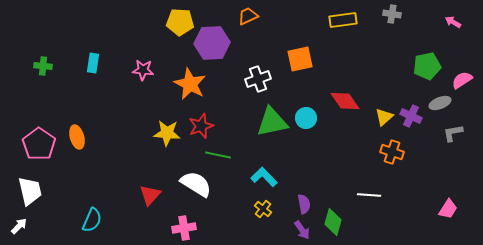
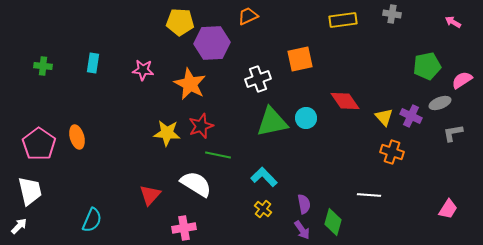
yellow triangle: rotated 30 degrees counterclockwise
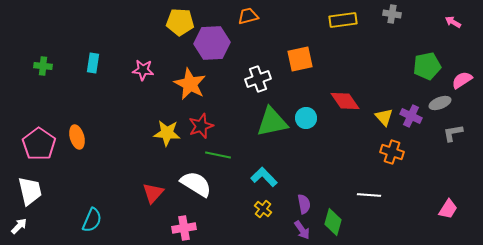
orange trapezoid: rotated 10 degrees clockwise
red triangle: moved 3 px right, 2 px up
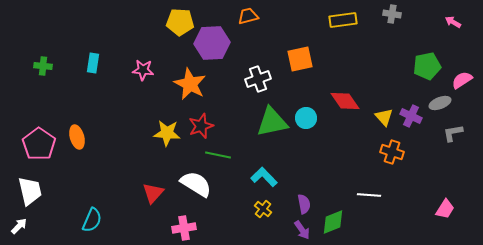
pink trapezoid: moved 3 px left
green diamond: rotated 52 degrees clockwise
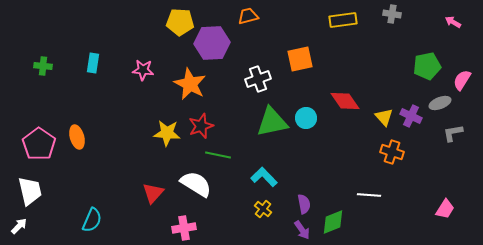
pink semicircle: rotated 25 degrees counterclockwise
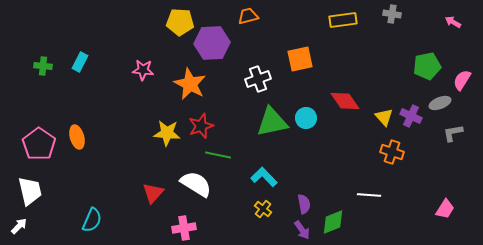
cyan rectangle: moved 13 px left, 1 px up; rotated 18 degrees clockwise
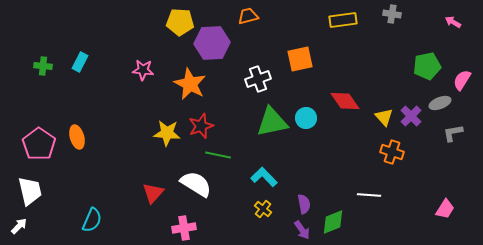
purple cross: rotated 20 degrees clockwise
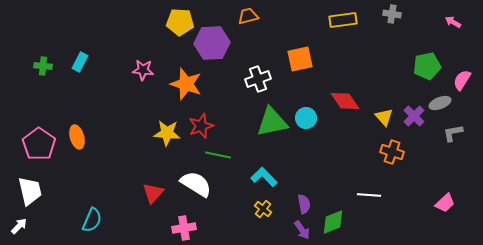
orange star: moved 4 px left; rotated 8 degrees counterclockwise
purple cross: moved 3 px right
pink trapezoid: moved 6 px up; rotated 15 degrees clockwise
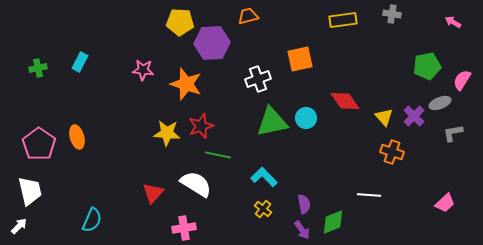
green cross: moved 5 px left, 2 px down; rotated 18 degrees counterclockwise
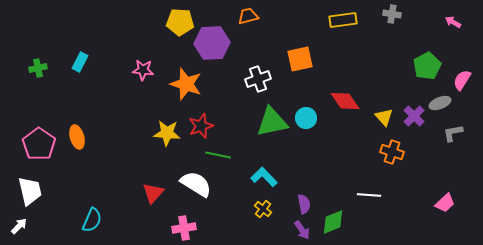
green pentagon: rotated 16 degrees counterclockwise
